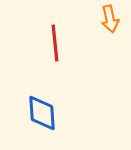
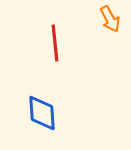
orange arrow: rotated 16 degrees counterclockwise
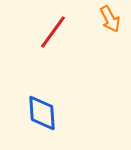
red line: moved 2 px left, 11 px up; rotated 42 degrees clockwise
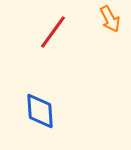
blue diamond: moved 2 px left, 2 px up
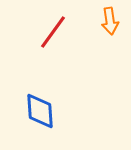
orange arrow: moved 2 px down; rotated 20 degrees clockwise
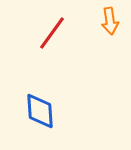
red line: moved 1 px left, 1 px down
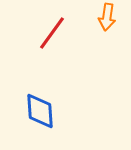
orange arrow: moved 3 px left, 4 px up; rotated 16 degrees clockwise
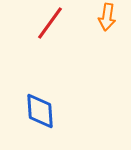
red line: moved 2 px left, 10 px up
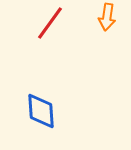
blue diamond: moved 1 px right
